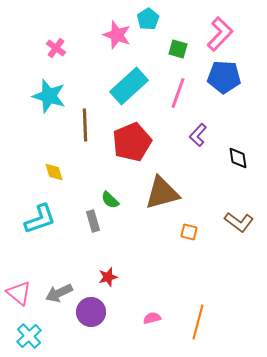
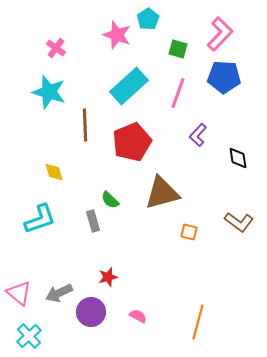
cyan star: moved 4 px up
pink semicircle: moved 14 px left, 2 px up; rotated 42 degrees clockwise
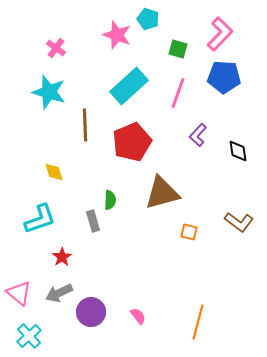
cyan pentagon: rotated 20 degrees counterclockwise
black diamond: moved 7 px up
green semicircle: rotated 132 degrees counterclockwise
red star: moved 46 px left, 20 px up; rotated 18 degrees counterclockwise
pink semicircle: rotated 24 degrees clockwise
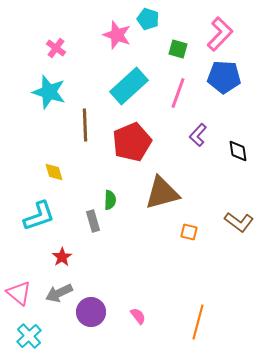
cyan L-shape: moved 1 px left, 3 px up
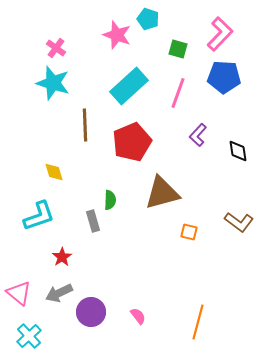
cyan star: moved 4 px right, 9 px up
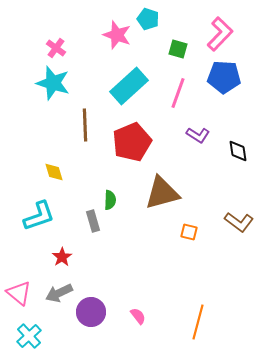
purple L-shape: rotated 100 degrees counterclockwise
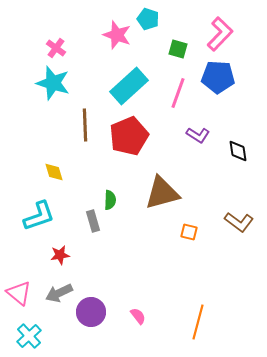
blue pentagon: moved 6 px left
red pentagon: moved 3 px left, 6 px up
red star: moved 2 px left, 2 px up; rotated 24 degrees clockwise
